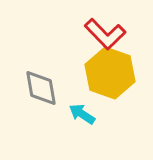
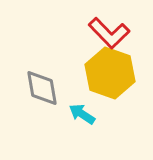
red L-shape: moved 4 px right, 1 px up
gray diamond: moved 1 px right
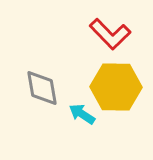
red L-shape: moved 1 px right, 1 px down
yellow hexagon: moved 6 px right, 14 px down; rotated 18 degrees counterclockwise
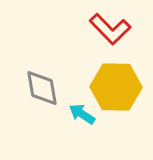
red L-shape: moved 5 px up
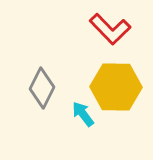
gray diamond: rotated 36 degrees clockwise
cyan arrow: moved 1 px right; rotated 20 degrees clockwise
